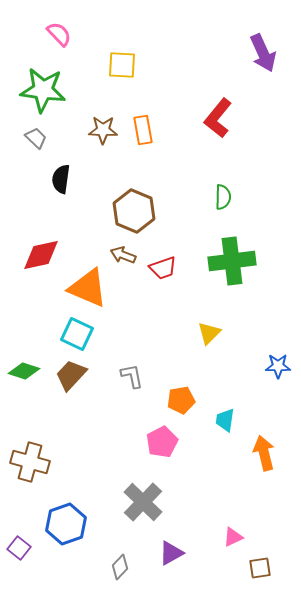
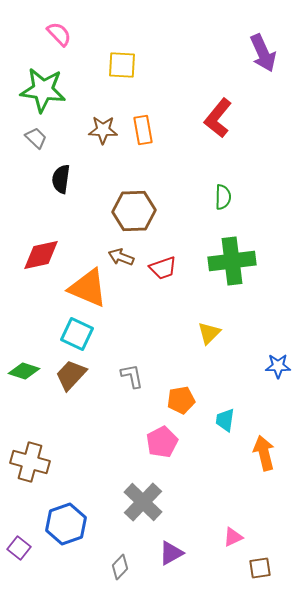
brown hexagon: rotated 24 degrees counterclockwise
brown arrow: moved 2 px left, 2 px down
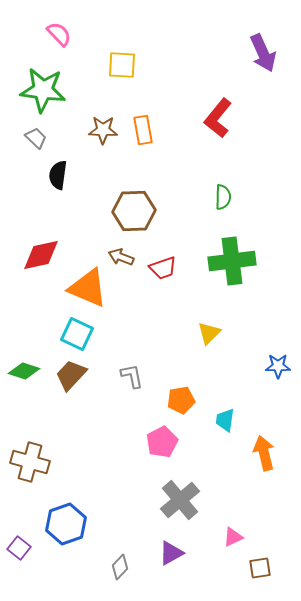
black semicircle: moved 3 px left, 4 px up
gray cross: moved 37 px right, 2 px up; rotated 6 degrees clockwise
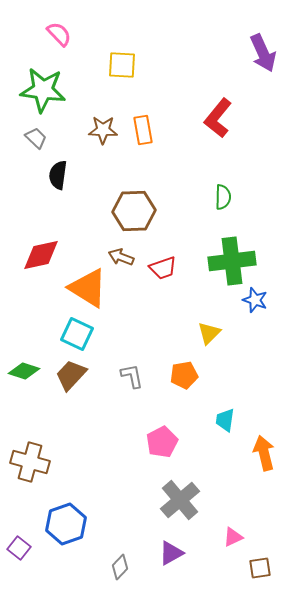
orange triangle: rotated 9 degrees clockwise
blue star: moved 23 px left, 66 px up; rotated 20 degrees clockwise
orange pentagon: moved 3 px right, 25 px up
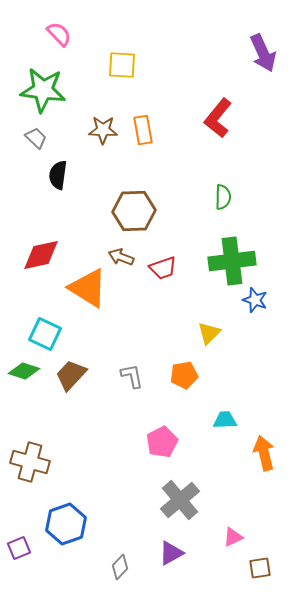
cyan square: moved 32 px left
cyan trapezoid: rotated 80 degrees clockwise
purple square: rotated 30 degrees clockwise
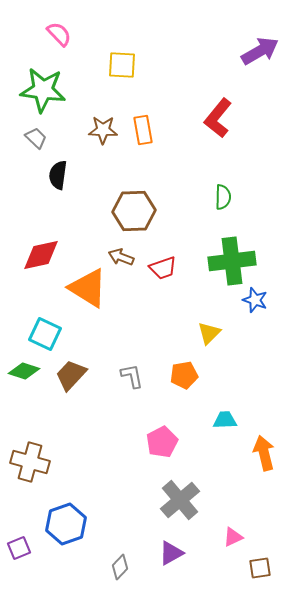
purple arrow: moved 3 px left, 2 px up; rotated 96 degrees counterclockwise
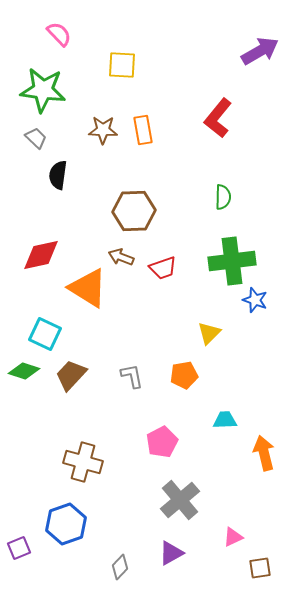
brown cross: moved 53 px right
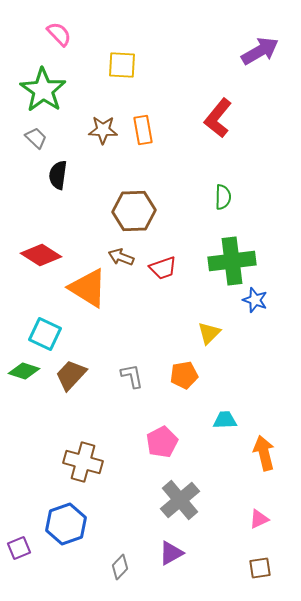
green star: rotated 27 degrees clockwise
red diamond: rotated 45 degrees clockwise
pink triangle: moved 26 px right, 18 px up
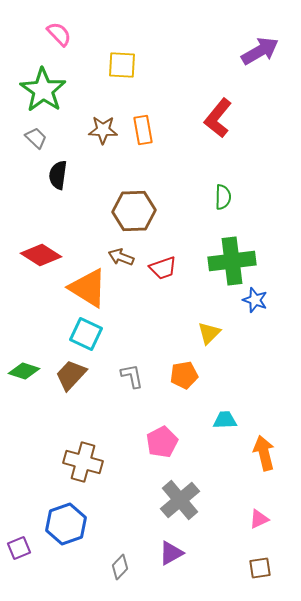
cyan square: moved 41 px right
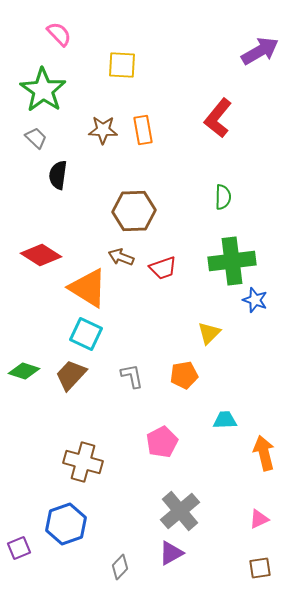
gray cross: moved 11 px down
